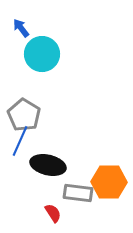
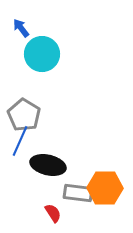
orange hexagon: moved 4 px left, 6 px down
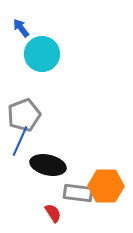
gray pentagon: rotated 20 degrees clockwise
orange hexagon: moved 1 px right, 2 px up
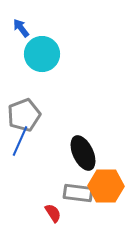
black ellipse: moved 35 px right, 12 px up; rotated 52 degrees clockwise
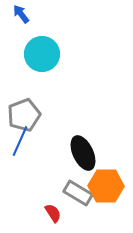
blue arrow: moved 14 px up
gray rectangle: rotated 24 degrees clockwise
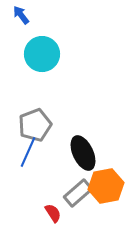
blue arrow: moved 1 px down
gray pentagon: moved 11 px right, 10 px down
blue line: moved 8 px right, 11 px down
orange hexagon: rotated 12 degrees counterclockwise
gray rectangle: rotated 72 degrees counterclockwise
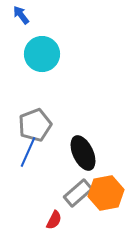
orange hexagon: moved 7 px down
red semicircle: moved 1 px right, 7 px down; rotated 60 degrees clockwise
